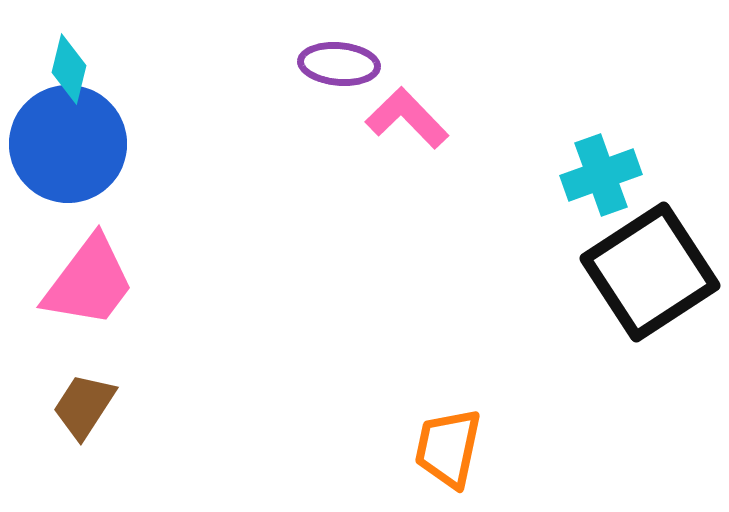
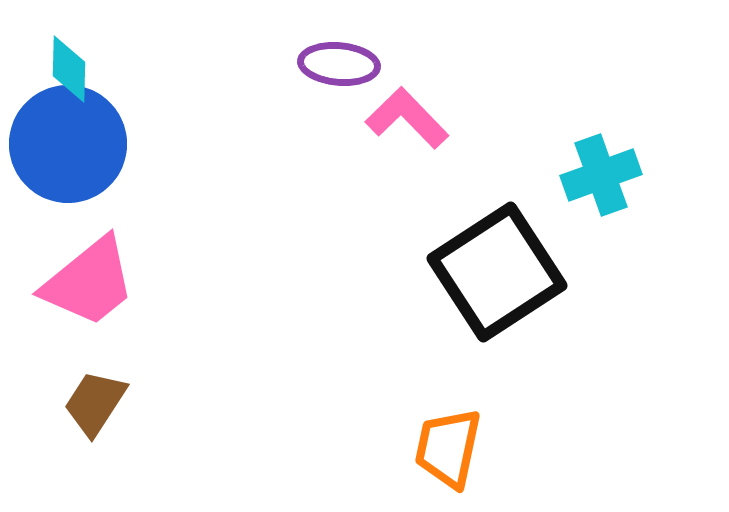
cyan diamond: rotated 12 degrees counterclockwise
black square: moved 153 px left
pink trapezoid: rotated 14 degrees clockwise
brown trapezoid: moved 11 px right, 3 px up
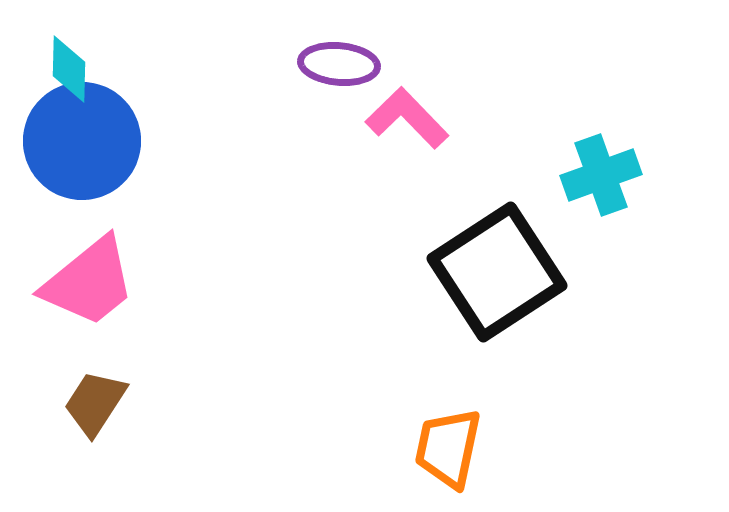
blue circle: moved 14 px right, 3 px up
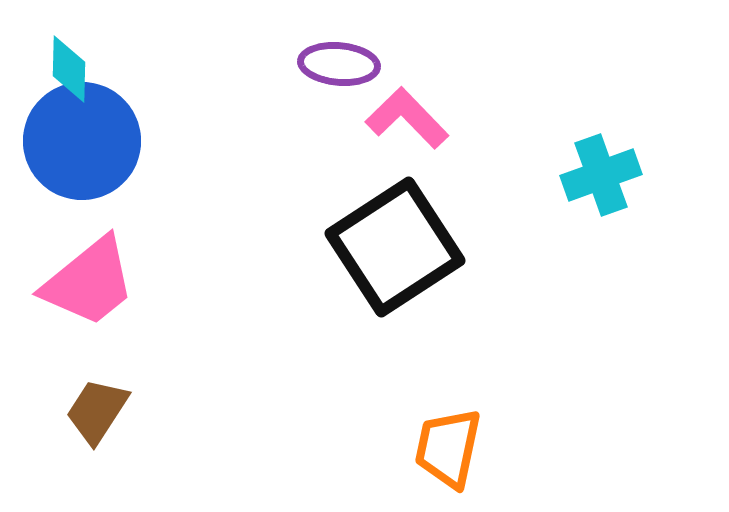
black square: moved 102 px left, 25 px up
brown trapezoid: moved 2 px right, 8 px down
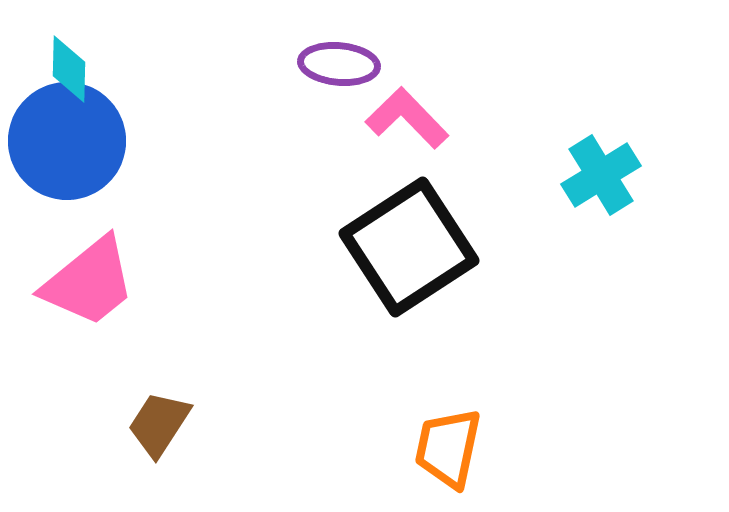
blue circle: moved 15 px left
cyan cross: rotated 12 degrees counterclockwise
black square: moved 14 px right
brown trapezoid: moved 62 px right, 13 px down
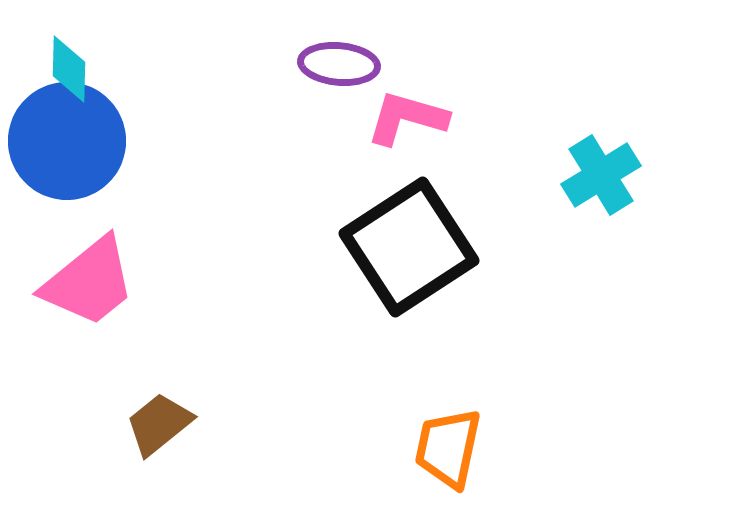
pink L-shape: rotated 30 degrees counterclockwise
brown trapezoid: rotated 18 degrees clockwise
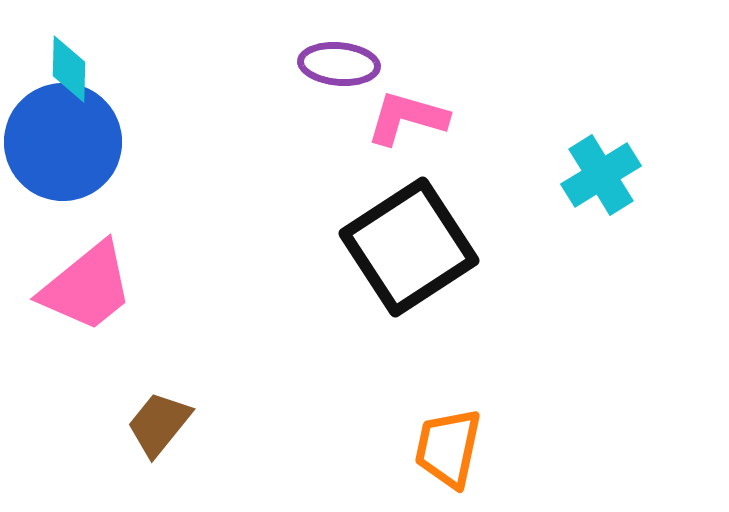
blue circle: moved 4 px left, 1 px down
pink trapezoid: moved 2 px left, 5 px down
brown trapezoid: rotated 12 degrees counterclockwise
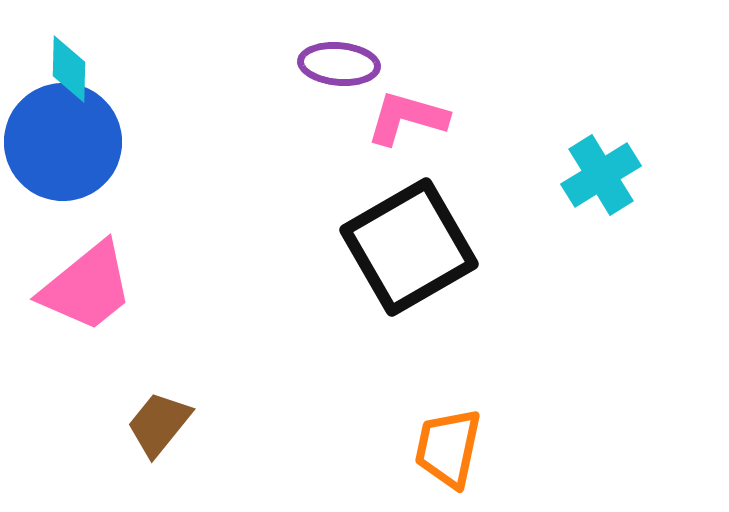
black square: rotated 3 degrees clockwise
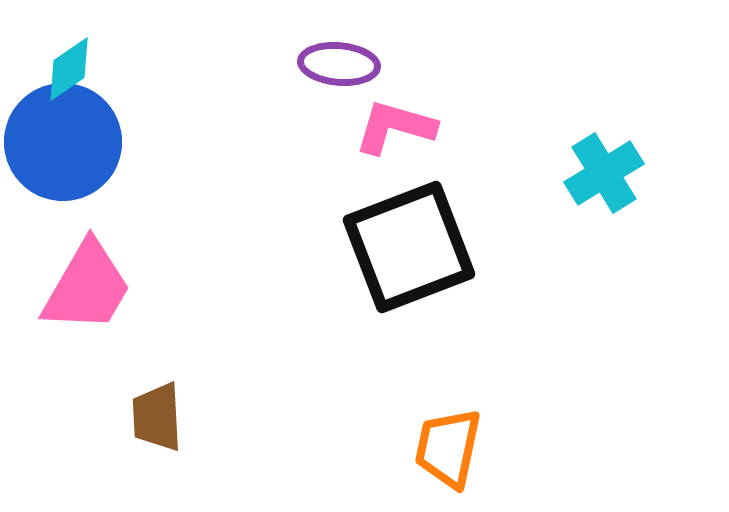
cyan diamond: rotated 54 degrees clockwise
pink L-shape: moved 12 px left, 9 px down
cyan cross: moved 3 px right, 2 px up
black square: rotated 9 degrees clockwise
pink trapezoid: rotated 21 degrees counterclockwise
brown trapezoid: moved 2 px left, 7 px up; rotated 42 degrees counterclockwise
